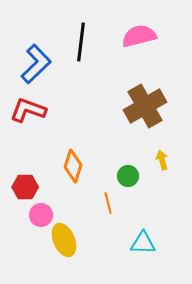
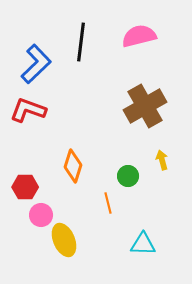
cyan triangle: moved 1 px down
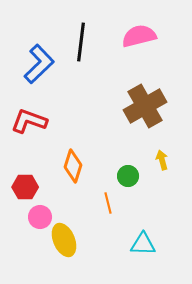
blue L-shape: moved 3 px right
red L-shape: moved 1 px right, 11 px down
pink circle: moved 1 px left, 2 px down
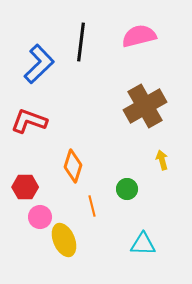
green circle: moved 1 px left, 13 px down
orange line: moved 16 px left, 3 px down
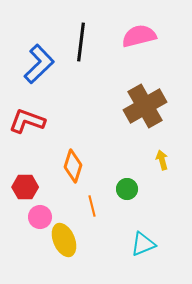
red L-shape: moved 2 px left
cyan triangle: rotated 24 degrees counterclockwise
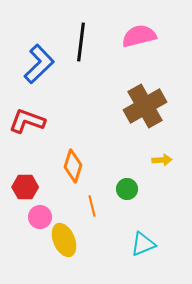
yellow arrow: rotated 102 degrees clockwise
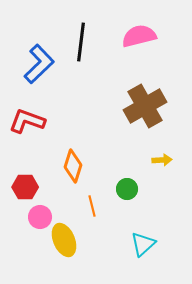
cyan triangle: rotated 20 degrees counterclockwise
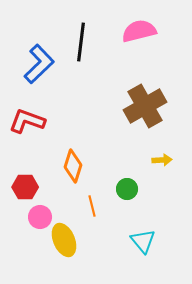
pink semicircle: moved 5 px up
cyan triangle: moved 3 px up; rotated 28 degrees counterclockwise
